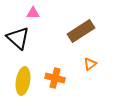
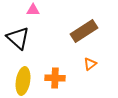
pink triangle: moved 3 px up
brown rectangle: moved 3 px right
orange cross: rotated 12 degrees counterclockwise
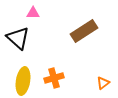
pink triangle: moved 3 px down
orange triangle: moved 13 px right, 19 px down
orange cross: moved 1 px left; rotated 18 degrees counterclockwise
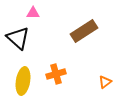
orange cross: moved 2 px right, 4 px up
orange triangle: moved 2 px right, 1 px up
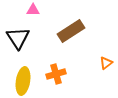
pink triangle: moved 3 px up
brown rectangle: moved 13 px left
black triangle: rotated 15 degrees clockwise
orange triangle: moved 1 px right, 19 px up
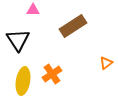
brown rectangle: moved 2 px right, 5 px up
black triangle: moved 2 px down
orange cross: moved 4 px left; rotated 18 degrees counterclockwise
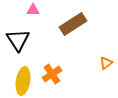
brown rectangle: moved 2 px up
